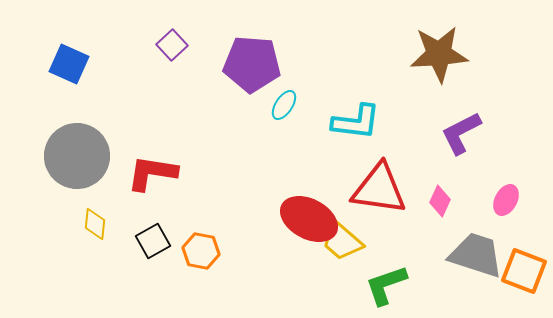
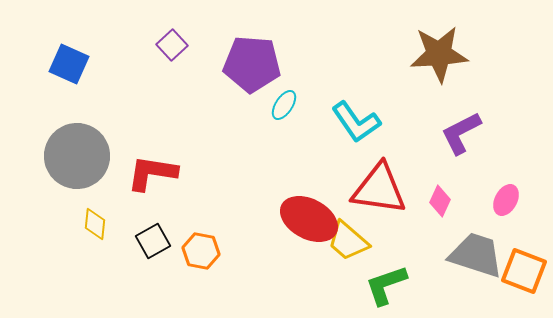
cyan L-shape: rotated 48 degrees clockwise
yellow trapezoid: moved 6 px right
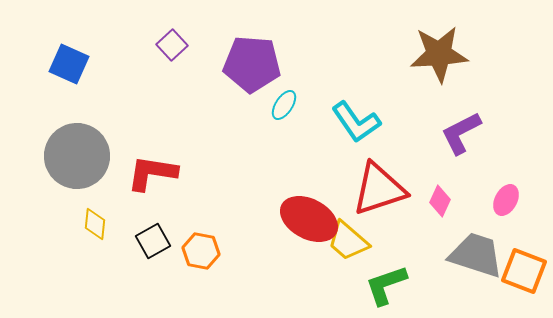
red triangle: rotated 26 degrees counterclockwise
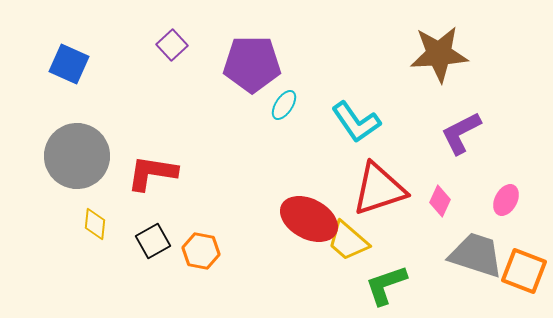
purple pentagon: rotated 4 degrees counterclockwise
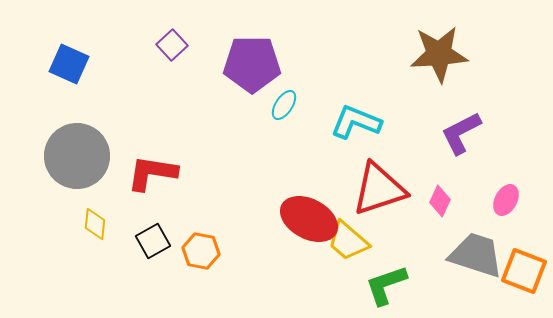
cyan L-shape: rotated 147 degrees clockwise
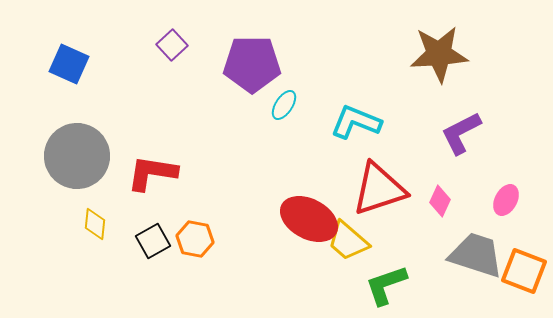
orange hexagon: moved 6 px left, 12 px up
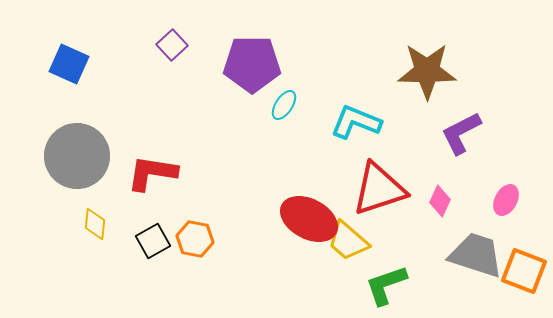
brown star: moved 12 px left, 17 px down; rotated 4 degrees clockwise
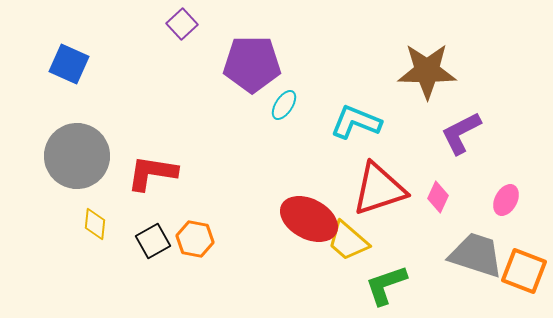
purple square: moved 10 px right, 21 px up
pink diamond: moved 2 px left, 4 px up
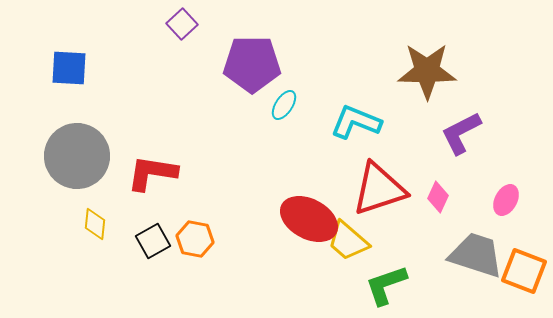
blue square: moved 4 px down; rotated 21 degrees counterclockwise
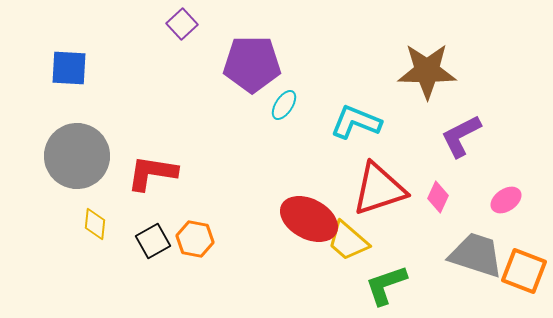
purple L-shape: moved 3 px down
pink ellipse: rotated 28 degrees clockwise
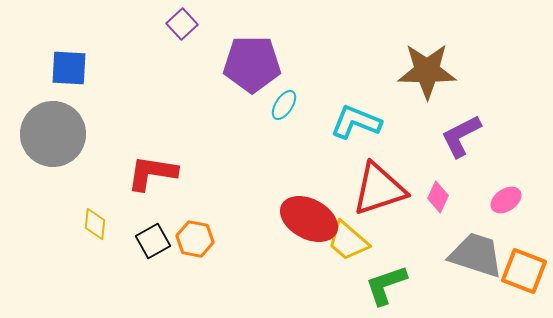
gray circle: moved 24 px left, 22 px up
